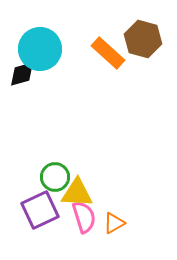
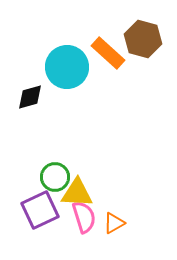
cyan circle: moved 27 px right, 18 px down
black diamond: moved 8 px right, 23 px down
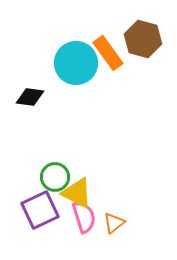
orange rectangle: rotated 12 degrees clockwise
cyan circle: moved 9 px right, 4 px up
black diamond: rotated 24 degrees clockwise
yellow triangle: rotated 24 degrees clockwise
orange triangle: rotated 10 degrees counterclockwise
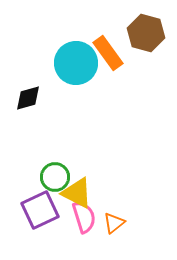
brown hexagon: moved 3 px right, 6 px up
black diamond: moved 2 px left, 1 px down; rotated 24 degrees counterclockwise
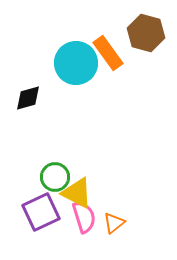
purple square: moved 1 px right, 2 px down
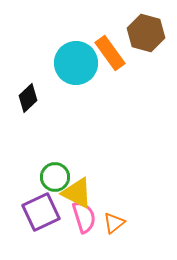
orange rectangle: moved 2 px right
black diamond: rotated 28 degrees counterclockwise
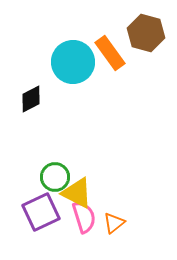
cyan circle: moved 3 px left, 1 px up
black diamond: moved 3 px right, 1 px down; rotated 16 degrees clockwise
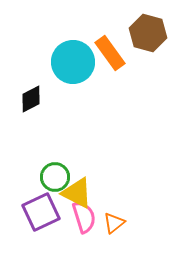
brown hexagon: moved 2 px right
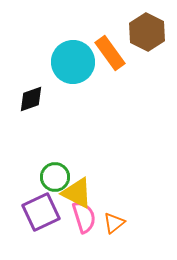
brown hexagon: moved 1 px left, 1 px up; rotated 12 degrees clockwise
black diamond: rotated 8 degrees clockwise
